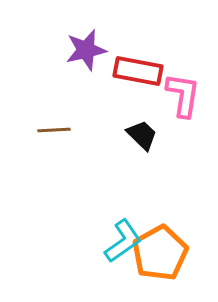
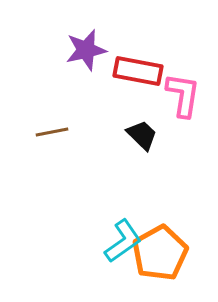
brown line: moved 2 px left, 2 px down; rotated 8 degrees counterclockwise
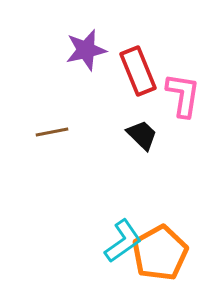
red rectangle: rotated 57 degrees clockwise
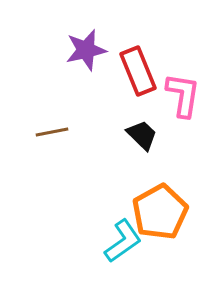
orange pentagon: moved 41 px up
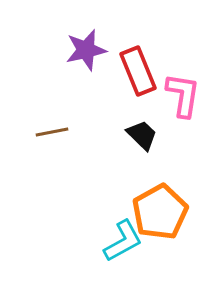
cyan L-shape: rotated 6 degrees clockwise
